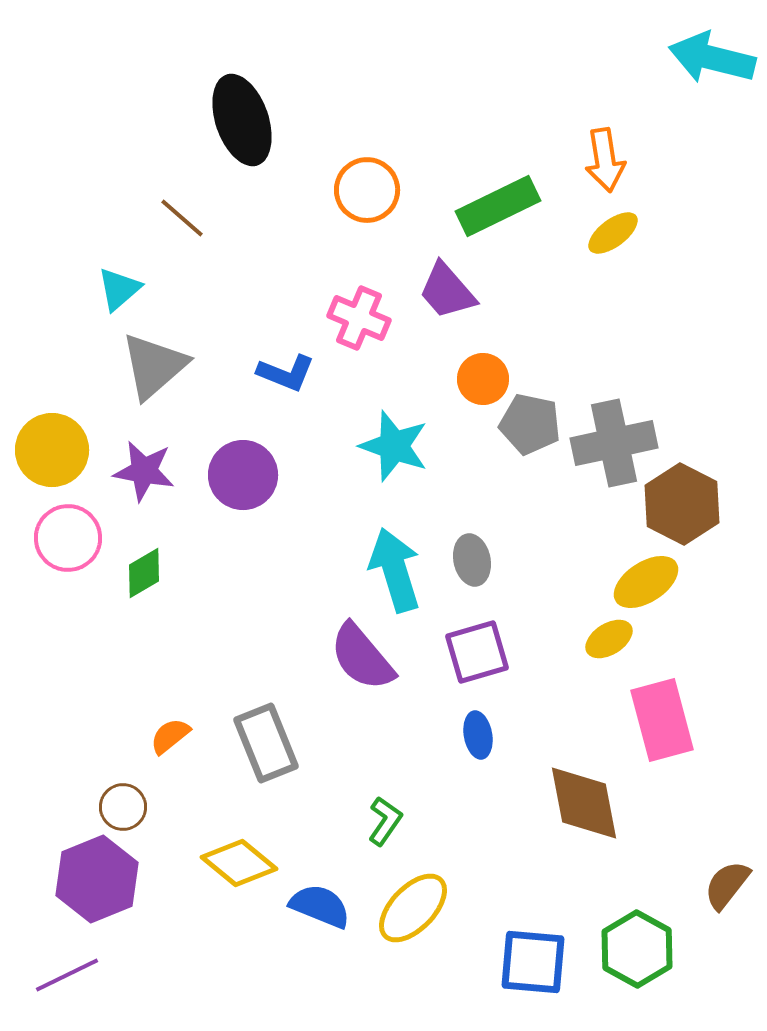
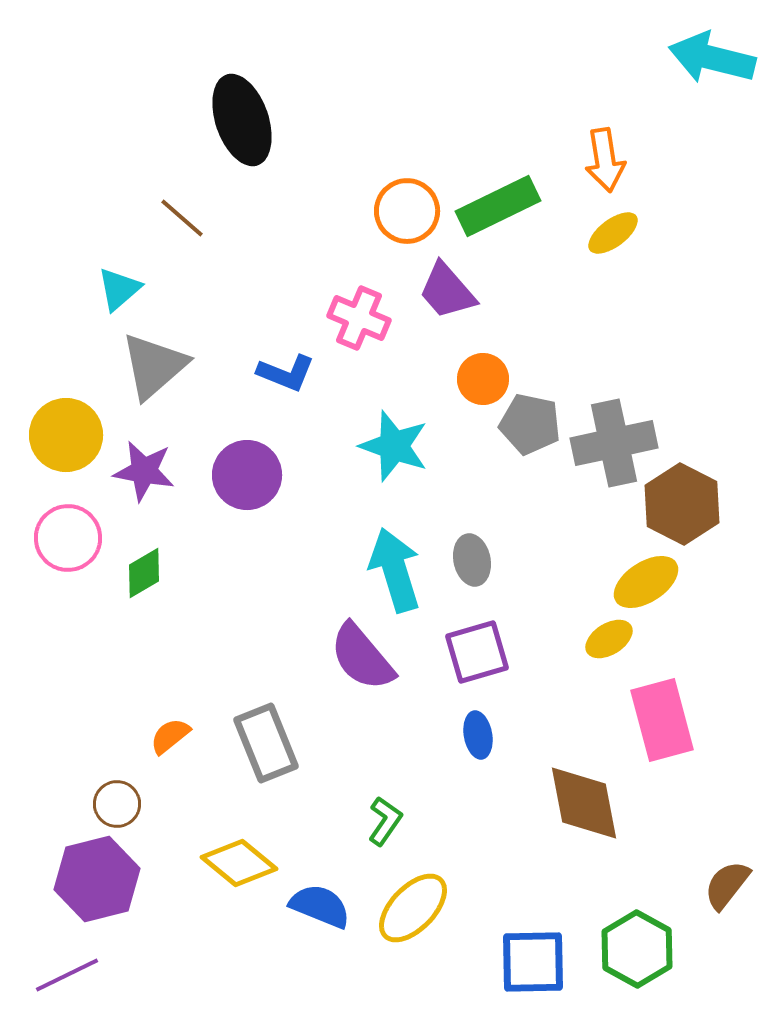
orange circle at (367, 190): moved 40 px right, 21 px down
yellow circle at (52, 450): moved 14 px right, 15 px up
purple circle at (243, 475): moved 4 px right
brown circle at (123, 807): moved 6 px left, 3 px up
purple hexagon at (97, 879): rotated 8 degrees clockwise
blue square at (533, 962): rotated 6 degrees counterclockwise
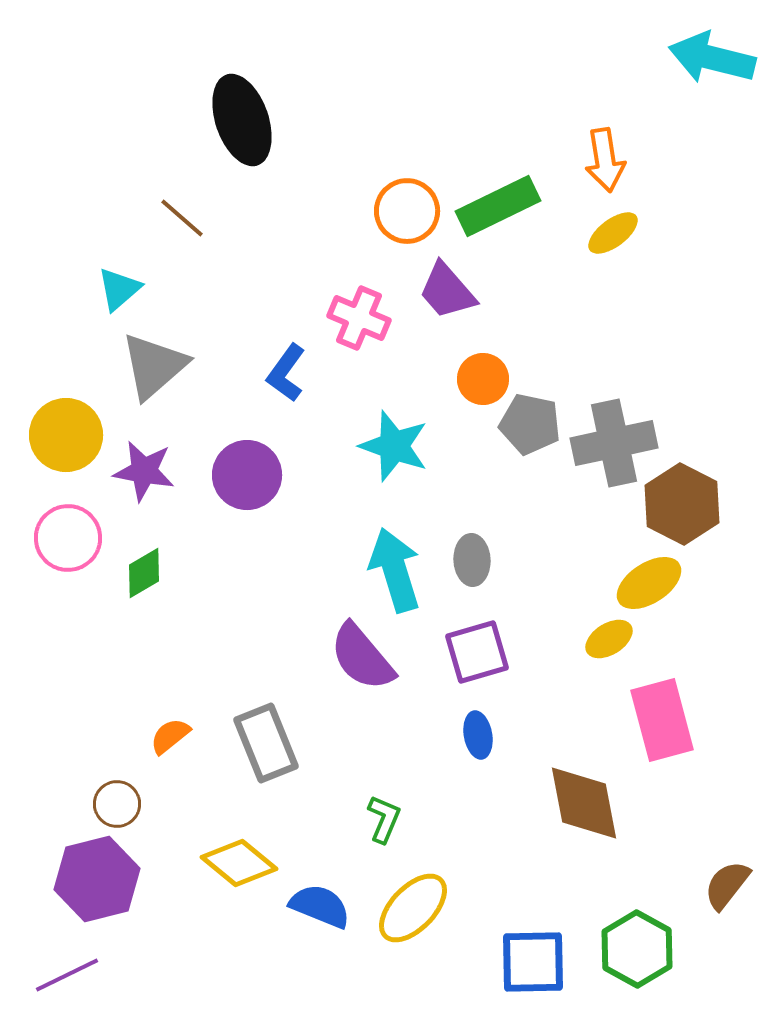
blue L-shape at (286, 373): rotated 104 degrees clockwise
gray ellipse at (472, 560): rotated 9 degrees clockwise
yellow ellipse at (646, 582): moved 3 px right, 1 px down
green L-shape at (385, 821): moved 1 px left, 2 px up; rotated 12 degrees counterclockwise
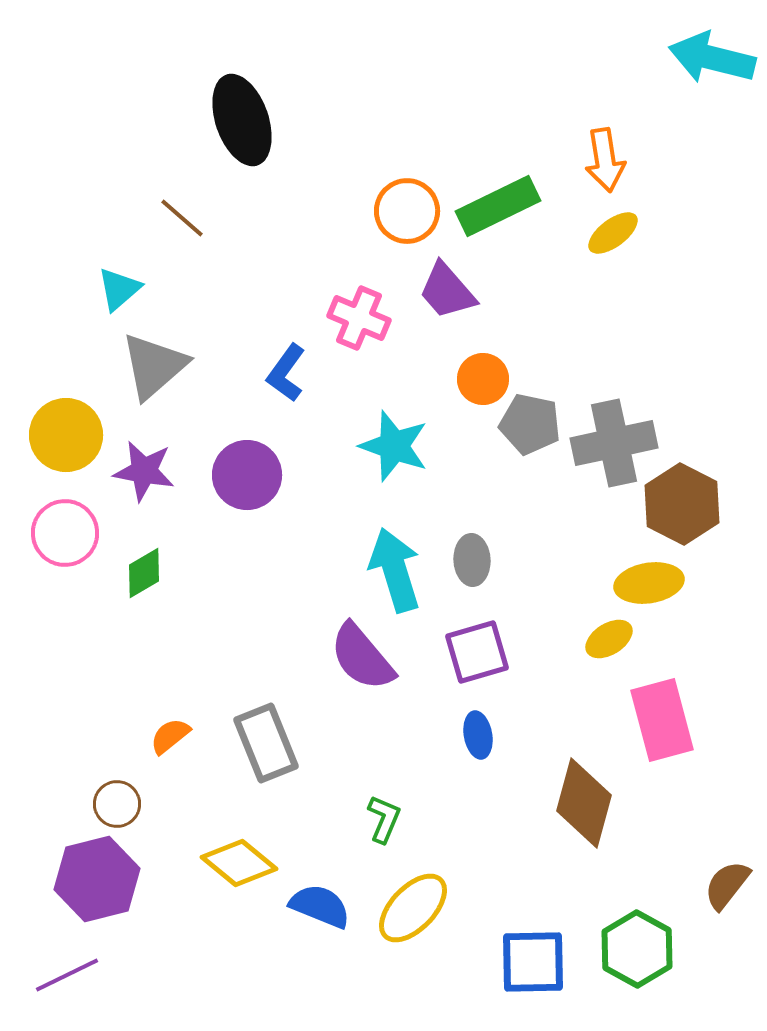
pink circle at (68, 538): moved 3 px left, 5 px up
yellow ellipse at (649, 583): rotated 24 degrees clockwise
brown diamond at (584, 803): rotated 26 degrees clockwise
